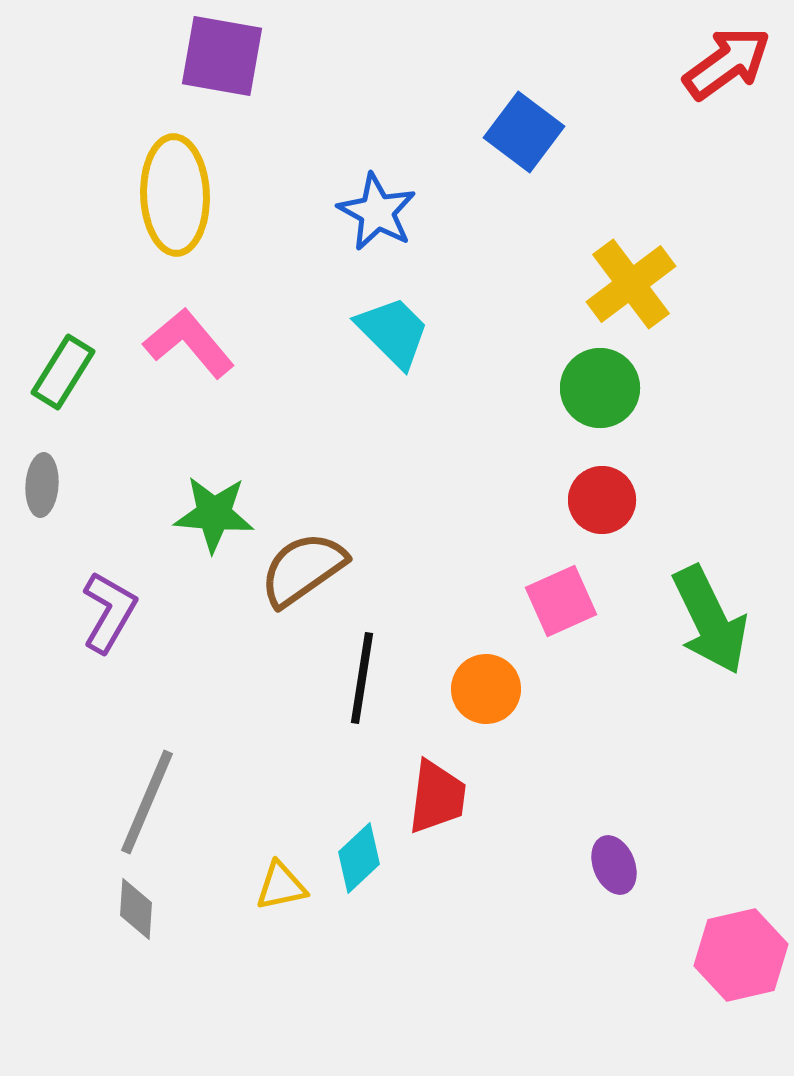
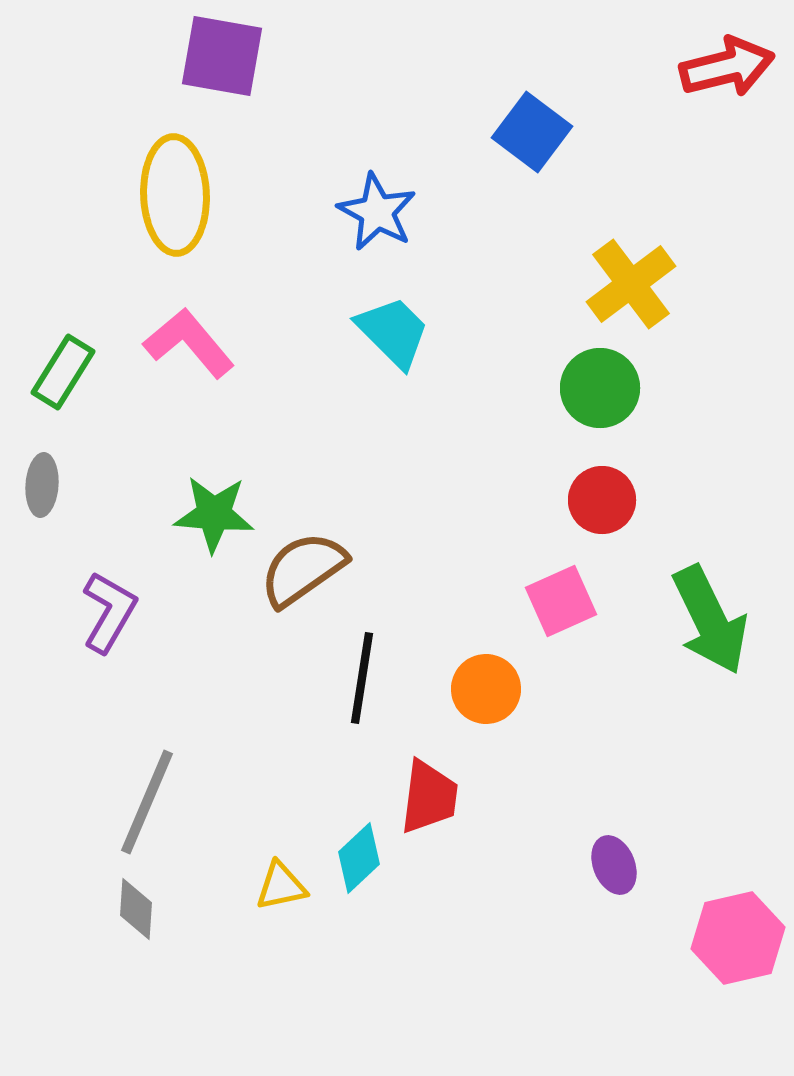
red arrow: moved 4 px down; rotated 22 degrees clockwise
blue square: moved 8 px right
red trapezoid: moved 8 px left
pink hexagon: moved 3 px left, 17 px up
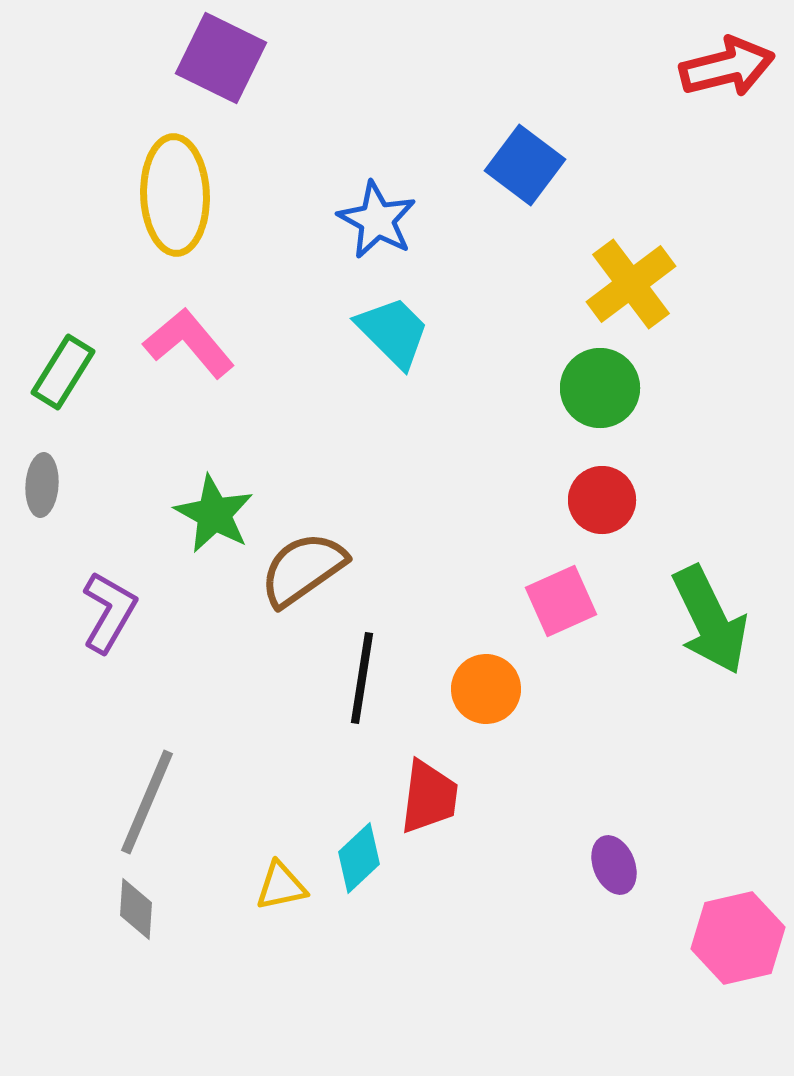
purple square: moved 1 px left, 2 px down; rotated 16 degrees clockwise
blue square: moved 7 px left, 33 px down
blue star: moved 8 px down
green star: rotated 24 degrees clockwise
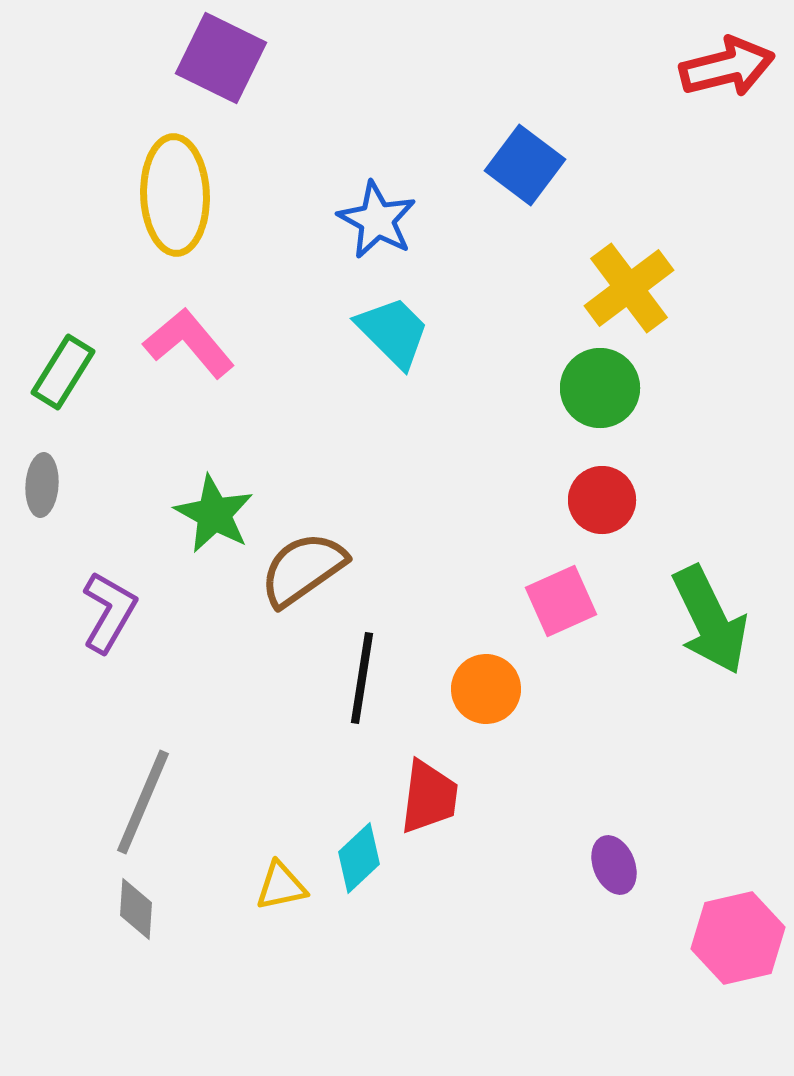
yellow cross: moved 2 px left, 4 px down
gray line: moved 4 px left
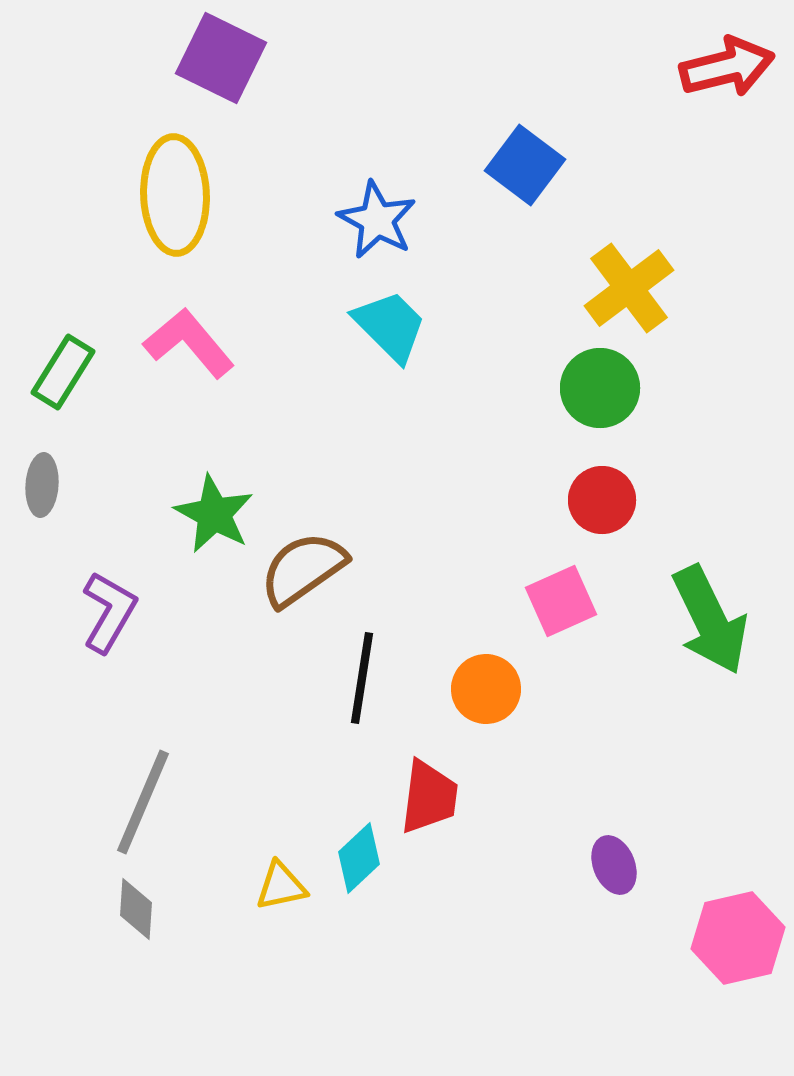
cyan trapezoid: moved 3 px left, 6 px up
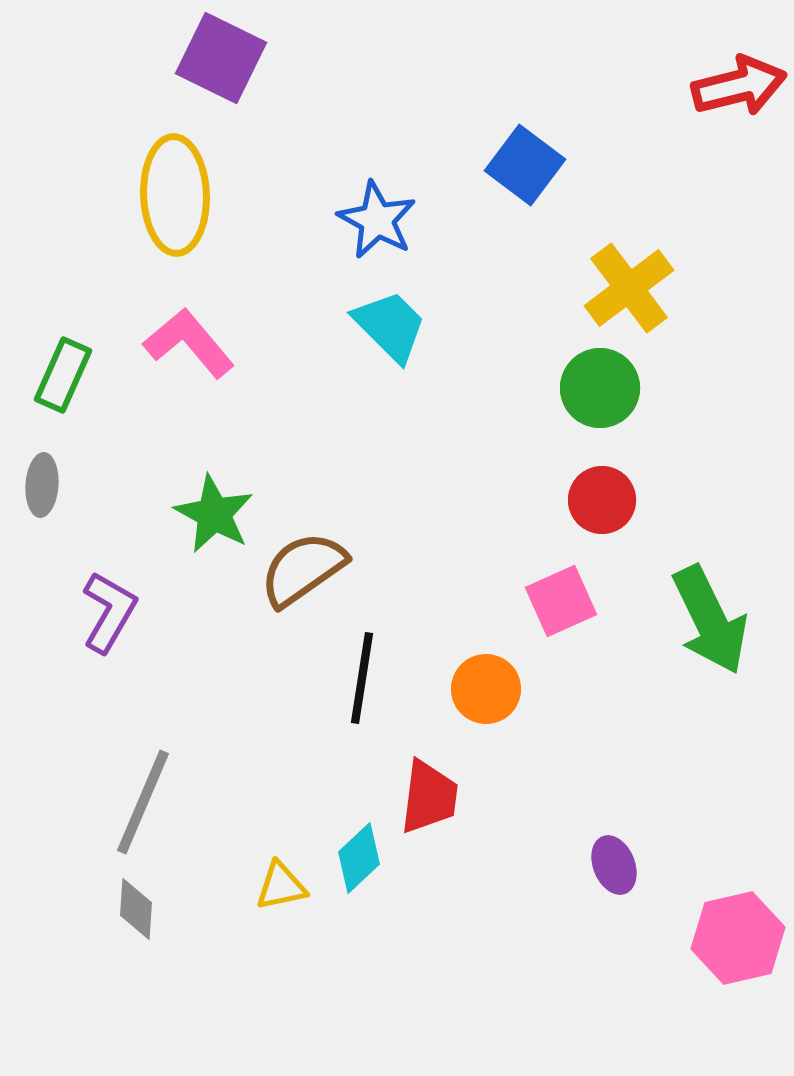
red arrow: moved 12 px right, 19 px down
green rectangle: moved 3 px down; rotated 8 degrees counterclockwise
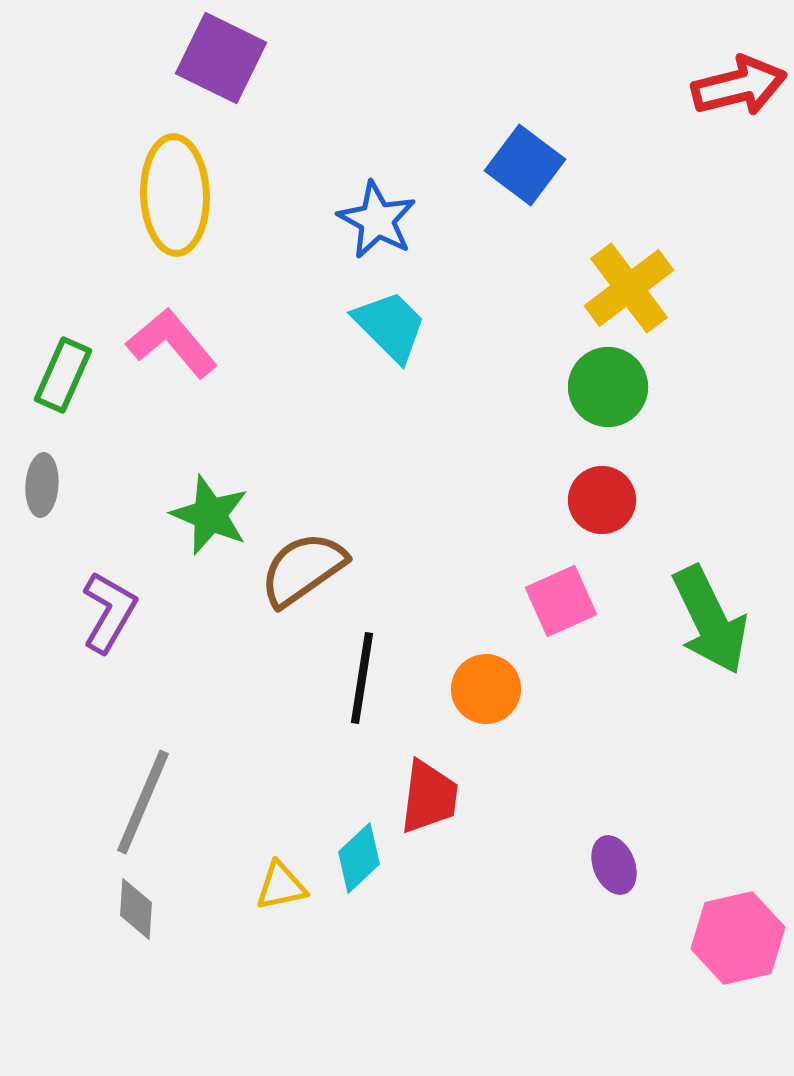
pink L-shape: moved 17 px left
green circle: moved 8 px right, 1 px up
green star: moved 4 px left, 1 px down; rotated 6 degrees counterclockwise
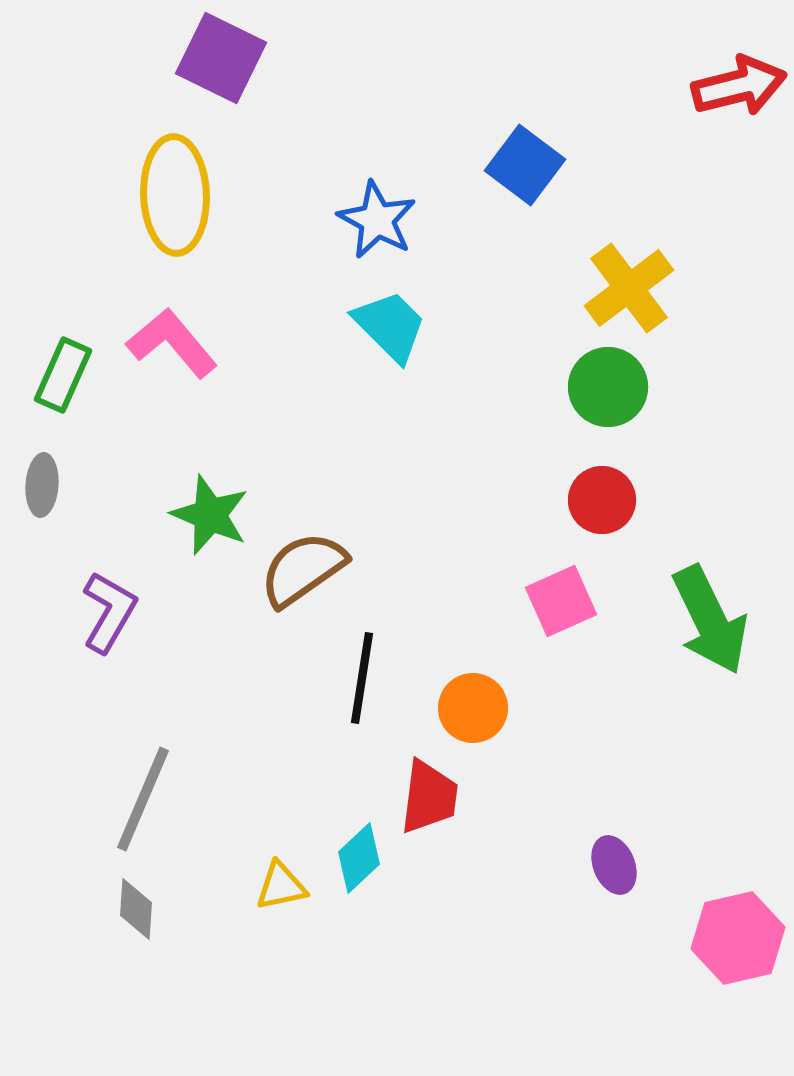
orange circle: moved 13 px left, 19 px down
gray line: moved 3 px up
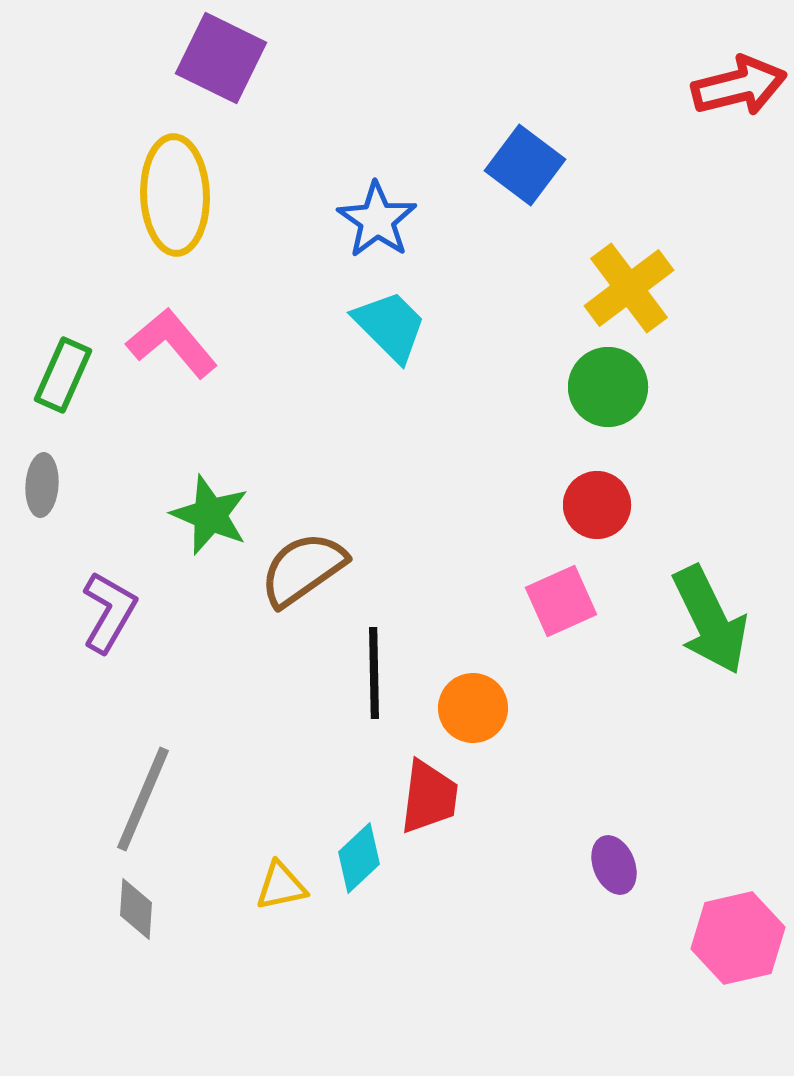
blue star: rotated 6 degrees clockwise
red circle: moved 5 px left, 5 px down
black line: moved 12 px right, 5 px up; rotated 10 degrees counterclockwise
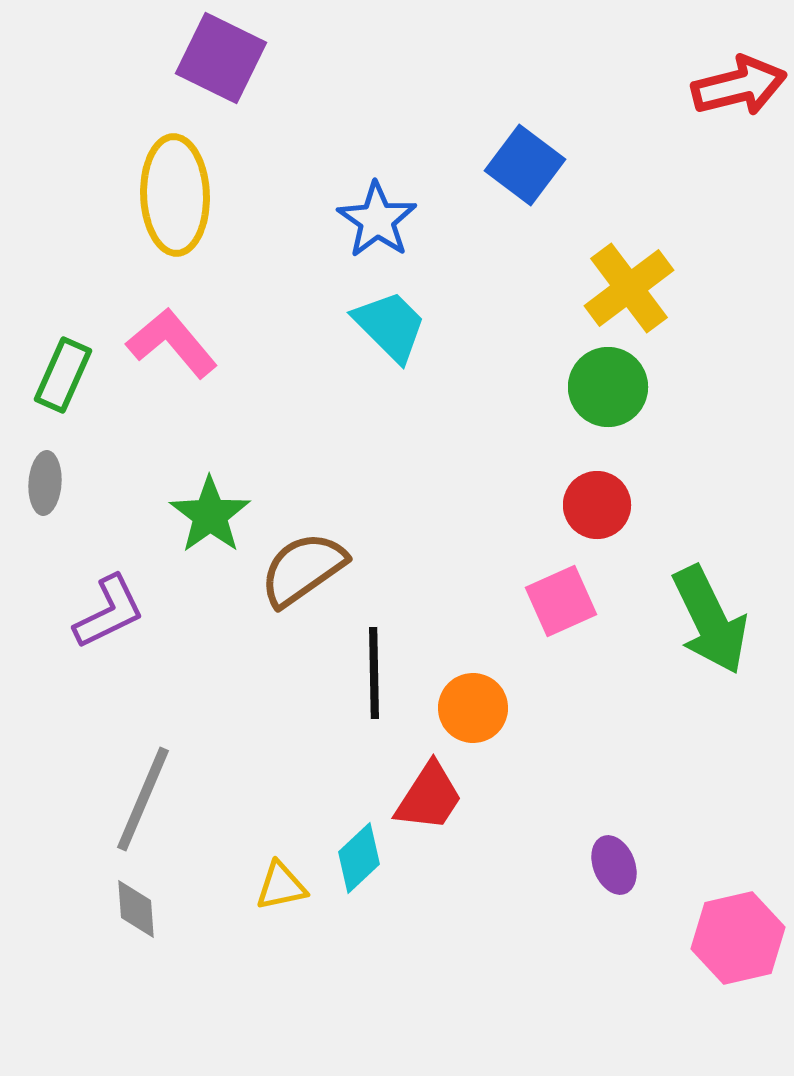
gray ellipse: moved 3 px right, 2 px up
green star: rotated 14 degrees clockwise
purple L-shape: rotated 34 degrees clockwise
red trapezoid: rotated 26 degrees clockwise
gray diamond: rotated 8 degrees counterclockwise
